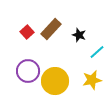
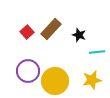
cyan line: rotated 35 degrees clockwise
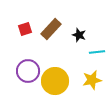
red square: moved 2 px left, 3 px up; rotated 24 degrees clockwise
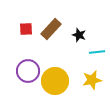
red square: moved 1 px right; rotated 16 degrees clockwise
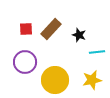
purple circle: moved 3 px left, 9 px up
yellow circle: moved 1 px up
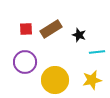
brown rectangle: rotated 15 degrees clockwise
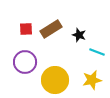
cyan line: rotated 28 degrees clockwise
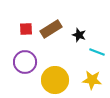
yellow star: rotated 18 degrees clockwise
